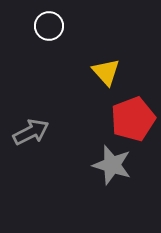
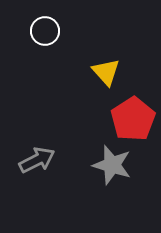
white circle: moved 4 px left, 5 px down
red pentagon: rotated 12 degrees counterclockwise
gray arrow: moved 6 px right, 28 px down
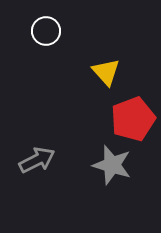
white circle: moved 1 px right
red pentagon: rotated 12 degrees clockwise
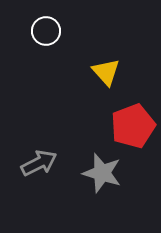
red pentagon: moved 7 px down
gray arrow: moved 2 px right, 3 px down
gray star: moved 10 px left, 8 px down
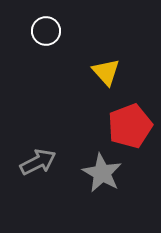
red pentagon: moved 3 px left
gray arrow: moved 1 px left, 1 px up
gray star: rotated 12 degrees clockwise
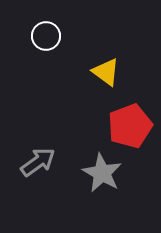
white circle: moved 5 px down
yellow triangle: rotated 12 degrees counterclockwise
gray arrow: rotated 9 degrees counterclockwise
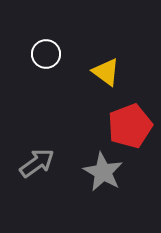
white circle: moved 18 px down
gray arrow: moved 1 px left, 1 px down
gray star: moved 1 px right, 1 px up
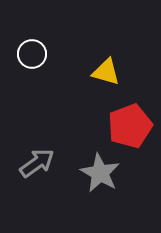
white circle: moved 14 px left
yellow triangle: rotated 20 degrees counterclockwise
gray star: moved 3 px left, 1 px down
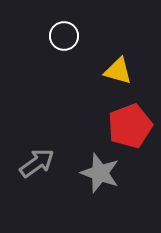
white circle: moved 32 px right, 18 px up
yellow triangle: moved 12 px right, 1 px up
gray star: rotated 9 degrees counterclockwise
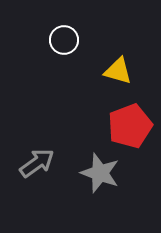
white circle: moved 4 px down
